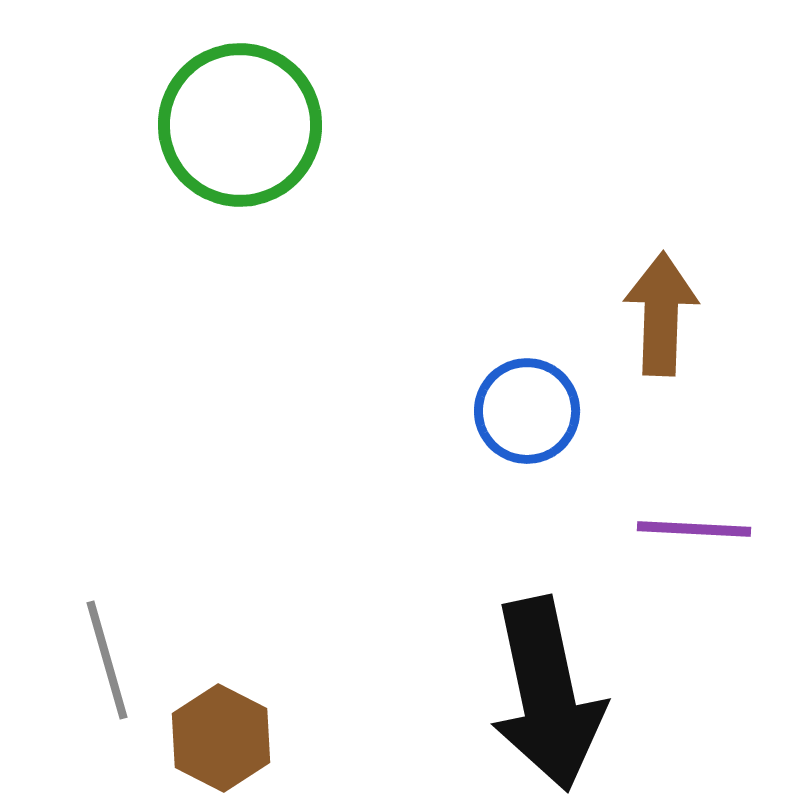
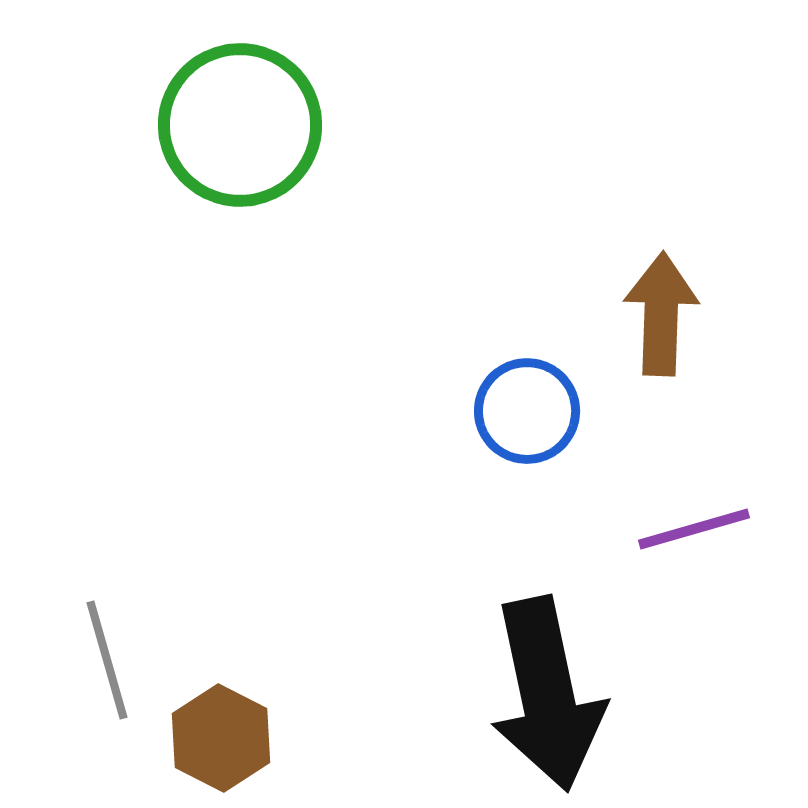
purple line: rotated 19 degrees counterclockwise
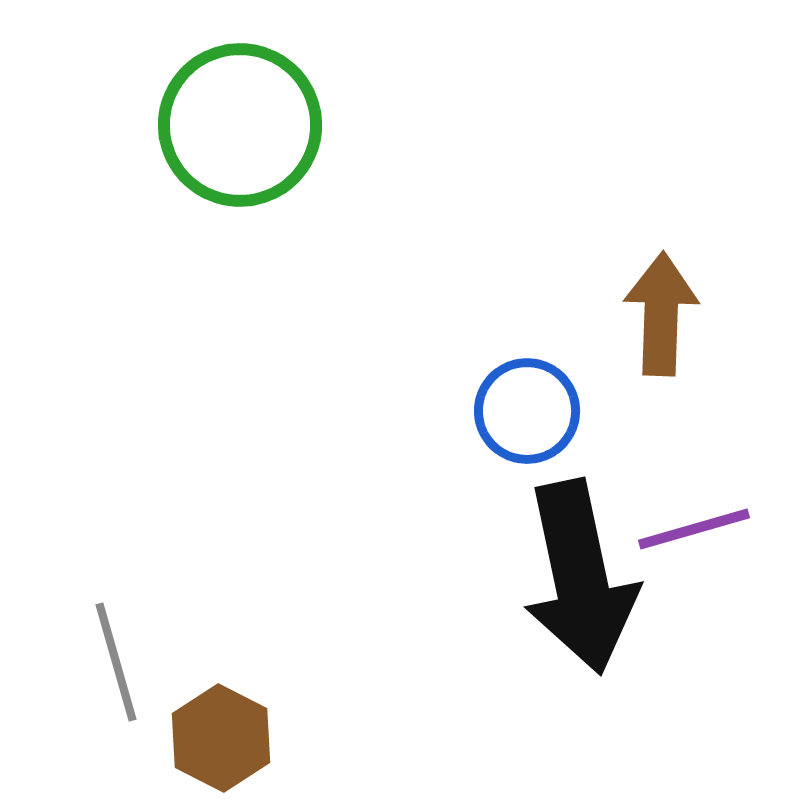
gray line: moved 9 px right, 2 px down
black arrow: moved 33 px right, 117 px up
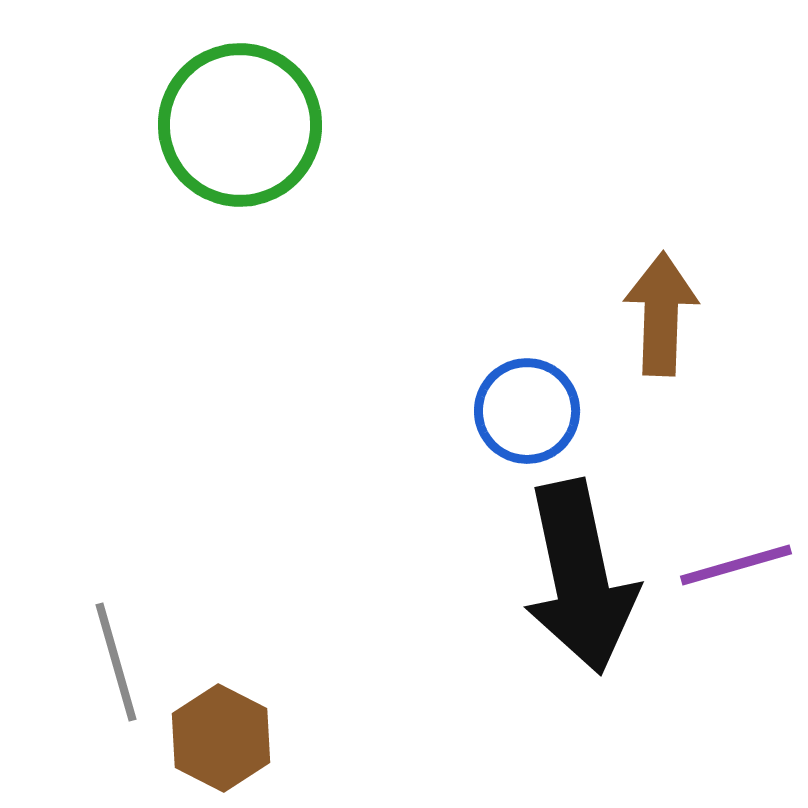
purple line: moved 42 px right, 36 px down
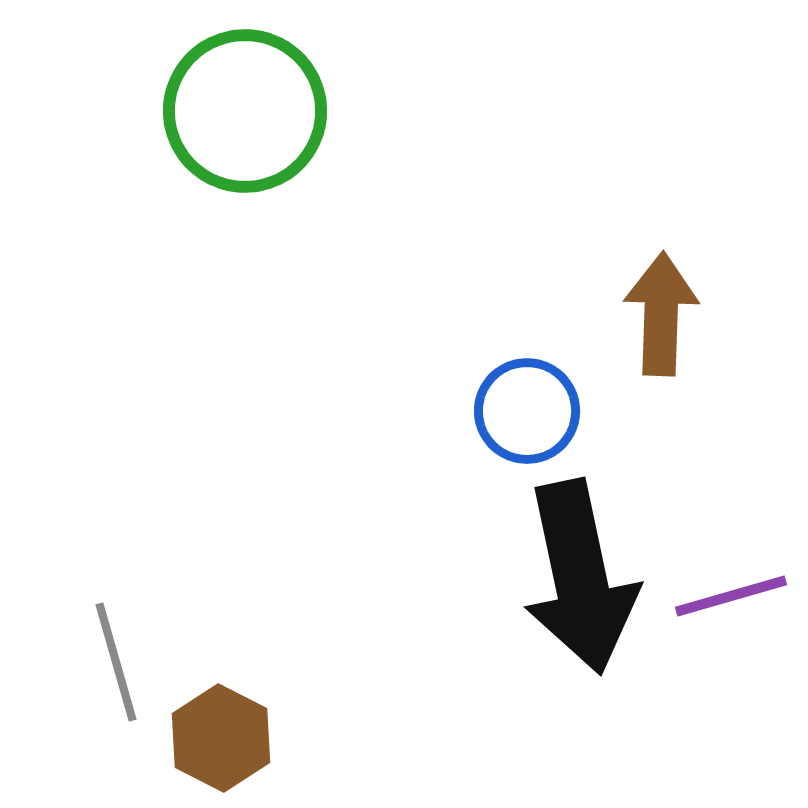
green circle: moved 5 px right, 14 px up
purple line: moved 5 px left, 31 px down
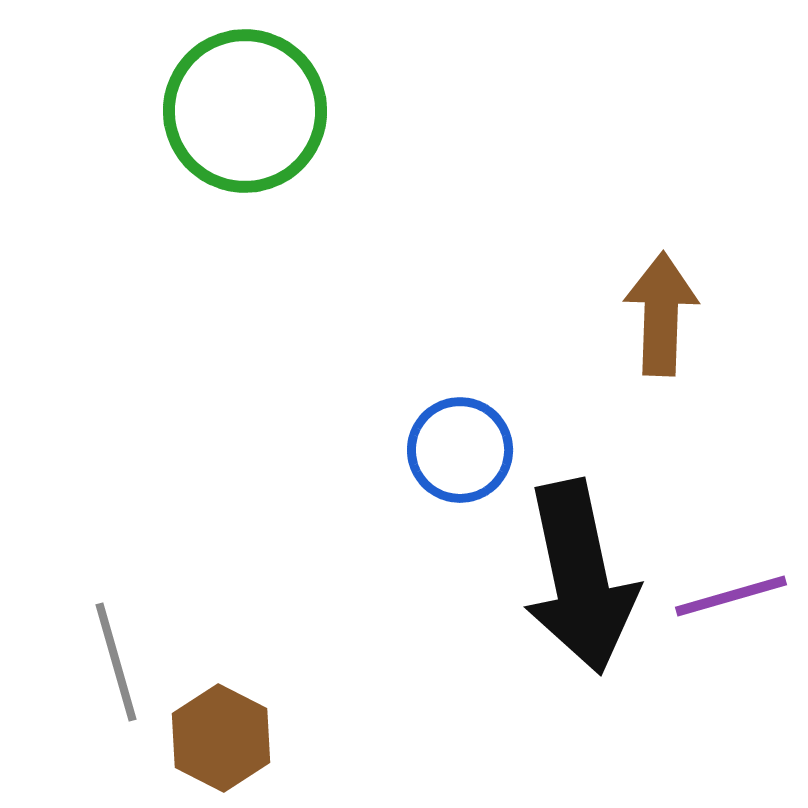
blue circle: moved 67 px left, 39 px down
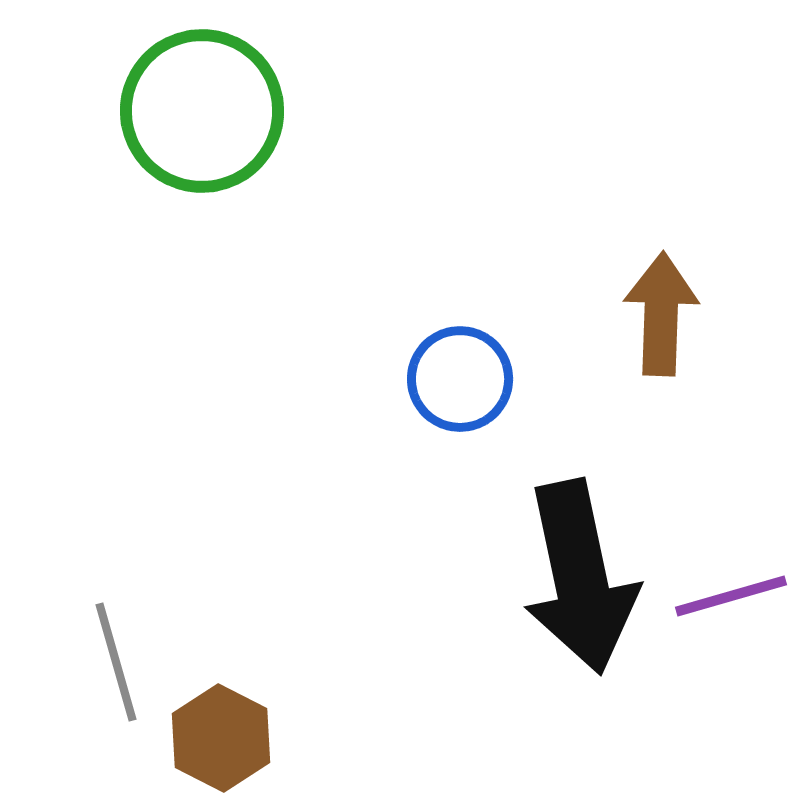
green circle: moved 43 px left
blue circle: moved 71 px up
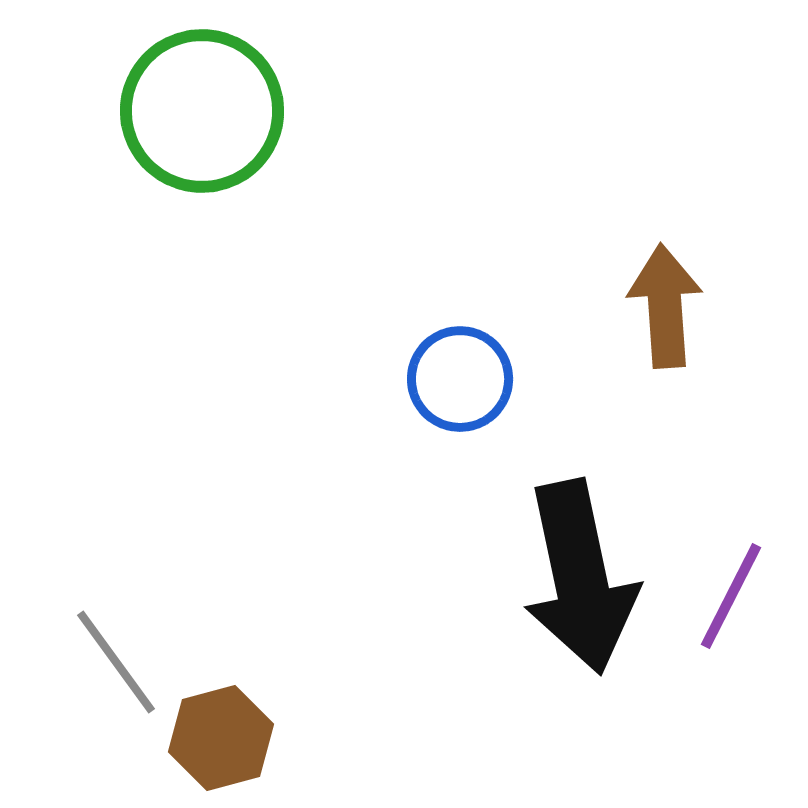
brown arrow: moved 4 px right, 8 px up; rotated 6 degrees counterclockwise
purple line: rotated 47 degrees counterclockwise
gray line: rotated 20 degrees counterclockwise
brown hexagon: rotated 18 degrees clockwise
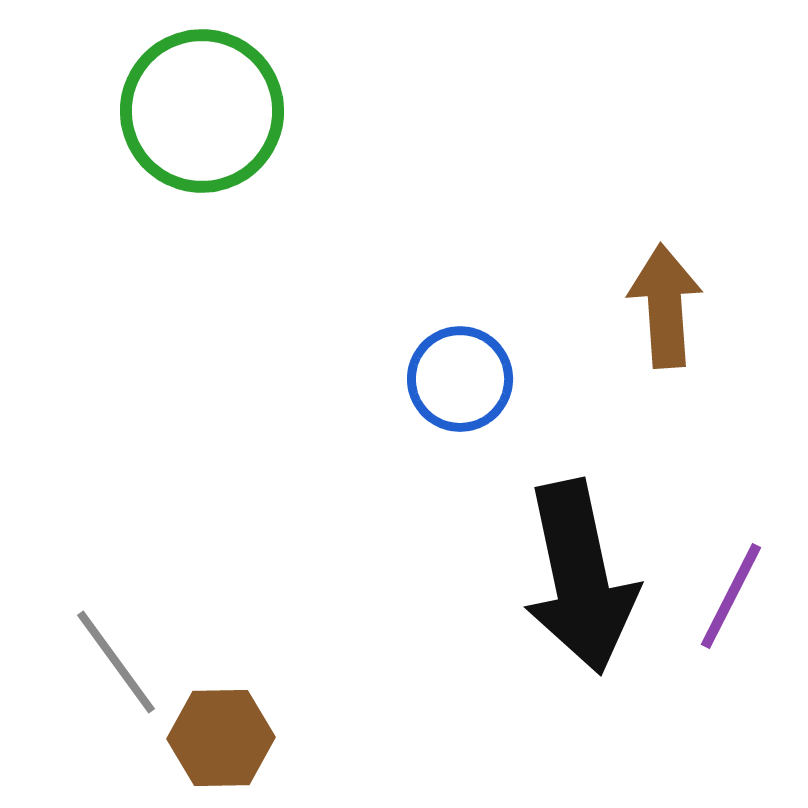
brown hexagon: rotated 14 degrees clockwise
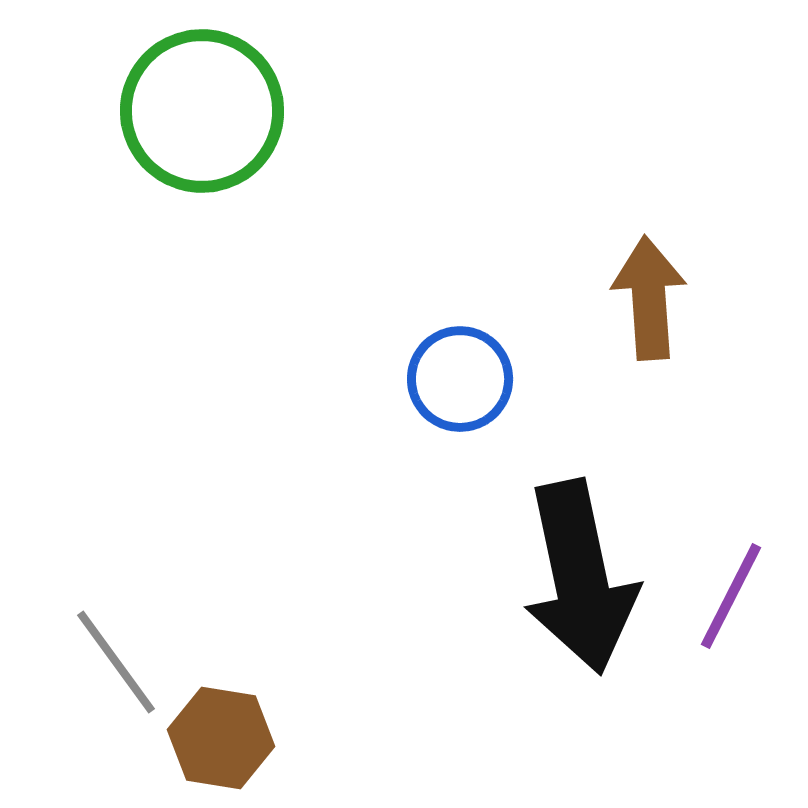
brown arrow: moved 16 px left, 8 px up
brown hexagon: rotated 10 degrees clockwise
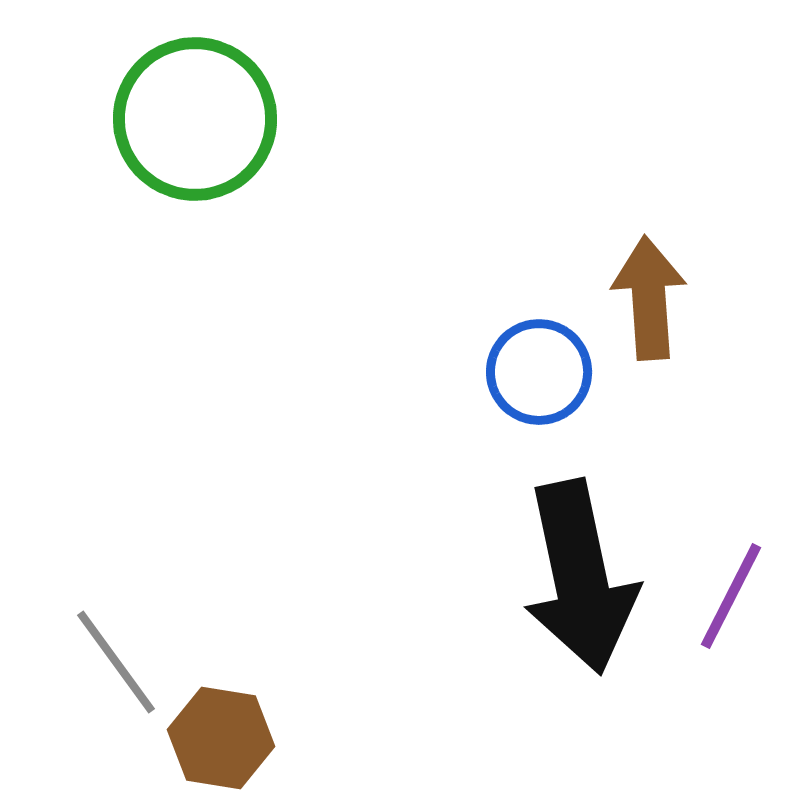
green circle: moved 7 px left, 8 px down
blue circle: moved 79 px right, 7 px up
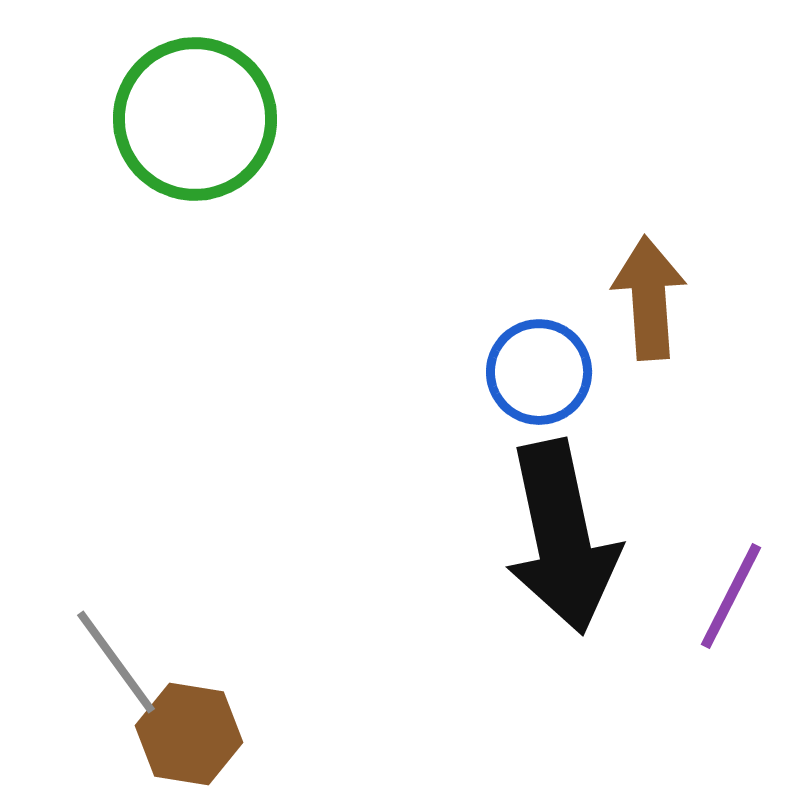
black arrow: moved 18 px left, 40 px up
brown hexagon: moved 32 px left, 4 px up
